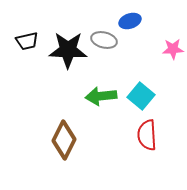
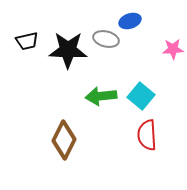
gray ellipse: moved 2 px right, 1 px up
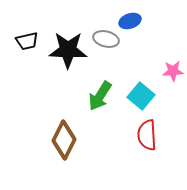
pink star: moved 22 px down
green arrow: moved 1 px left; rotated 52 degrees counterclockwise
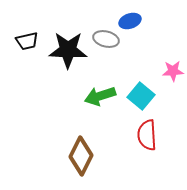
green arrow: rotated 40 degrees clockwise
brown diamond: moved 17 px right, 16 px down
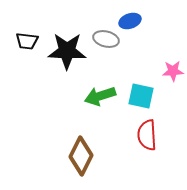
black trapezoid: rotated 20 degrees clockwise
black star: moved 1 px left, 1 px down
cyan square: rotated 28 degrees counterclockwise
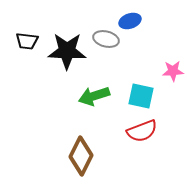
green arrow: moved 6 px left
red semicircle: moved 5 px left, 4 px up; rotated 108 degrees counterclockwise
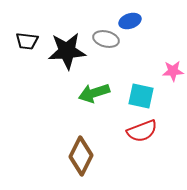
black star: rotated 6 degrees counterclockwise
green arrow: moved 3 px up
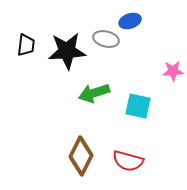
black trapezoid: moved 1 px left, 4 px down; rotated 90 degrees counterclockwise
cyan square: moved 3 px left, 10 px down
red semicircle: moved 14 px left, 30 px down; rotated 36 degrees clockwise
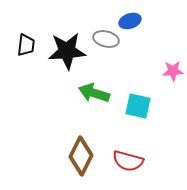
green arrow: rotated 36 degrees clockwise
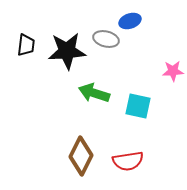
red semicircle: rotated 24 degrees counterclockwise
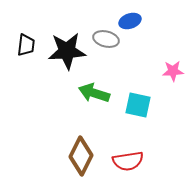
cyan square: moved 1 px up
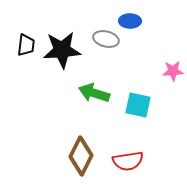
blue ellipse: rotated 20 degrees clockwise
black star: moved 5 px left, 1 px up
